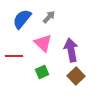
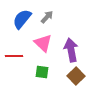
gray arrow: moved 2 px left
green square: rotated 32 degrees clockwise
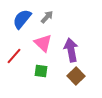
red line: rotated 48 degrees counterclockwise
green square: moved 1 px left, 1 px up
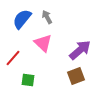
gray arrow: rotated 72 degrees counterclockwise
purple arrow: moved 9 px right; rotated 60 degrees clockwise
red line: moved 1 px left, 2 px down
green square: moved 13 px left, 9 px down
brown square: rotated 24 degrees clockwise
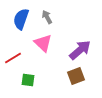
blue semicircle: moved 1 px left; rotated 20 degrees counterclockwise
red line: rotated 18 degrees clockwise
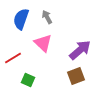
green square: rotated 16 degrees clockwise
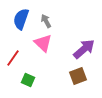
gray arrow: moved 1 px left, 4 px down
purple arrow: moved 4 px right, 1 px up
red line: rotated 24 degrees counterclockwise
brown square: moved 2 px right
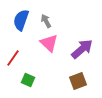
blue semicircle: moved 1 px down
pink triangle: moved 6 px right
purple arrow: moved 2 px left
brown square: moved 5 px down
